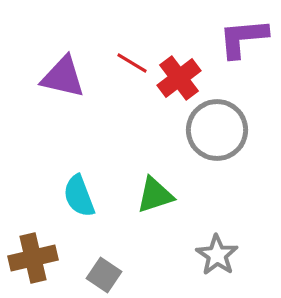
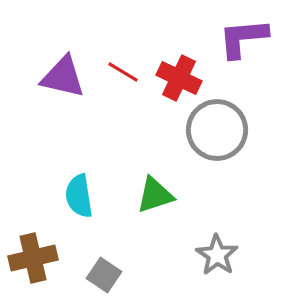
red line: moved 9 px left, 9 px down
red cross: rotated 27 degrees counterclockwise
cyan semicircle: rotated 12 degrees clockwise
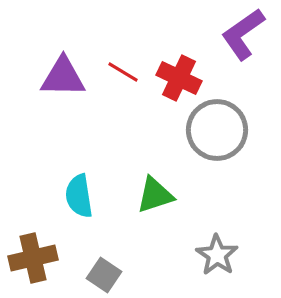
purple L-shape: moved 4 px up; rotated 30 degrees counterclockwise
purple triangle: rotated 12 degrees counterclockwise
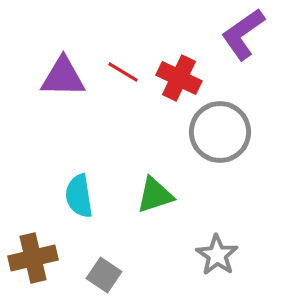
gray circle: moved 3 px right, 2 px down
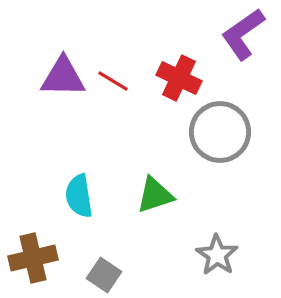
red line: moved 10 px left, 9 px down
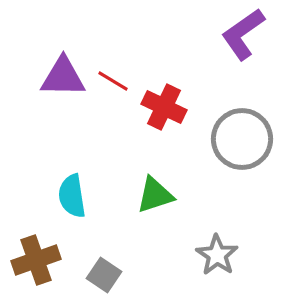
red cross: moved 15 px left, 29 px down
gray circle: moved 22 px right, 7 px down
cyan semicircle: moved 7 px left
brown cross: moved 3 px right, 2 px down; rotated 6 degrees counterclockwise
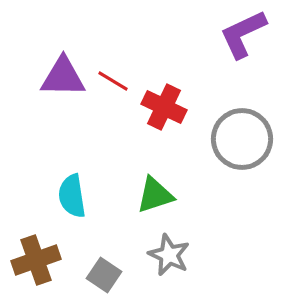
purple L-shape: rotated 10 degrees clockwise
gray star: moved 48 px left; rotated 9 degrees counterclockwise
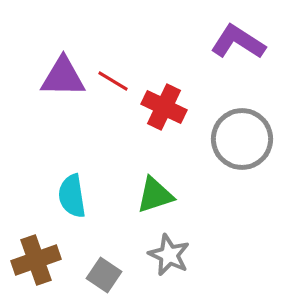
purple L-shape: moved 5 px left, 8 px down; rotated 58 degrees clockwise
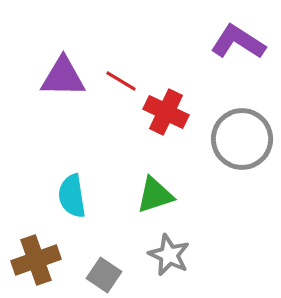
red line: moved 8 px right
red cross: moved 2 px right, 5 px down
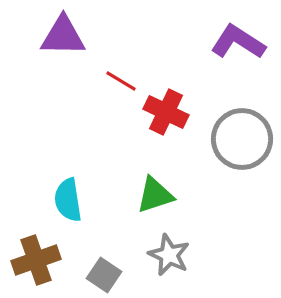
purple triangle: moved 41 px up
cyan semicircle: moved 4 px left, 4 px down
